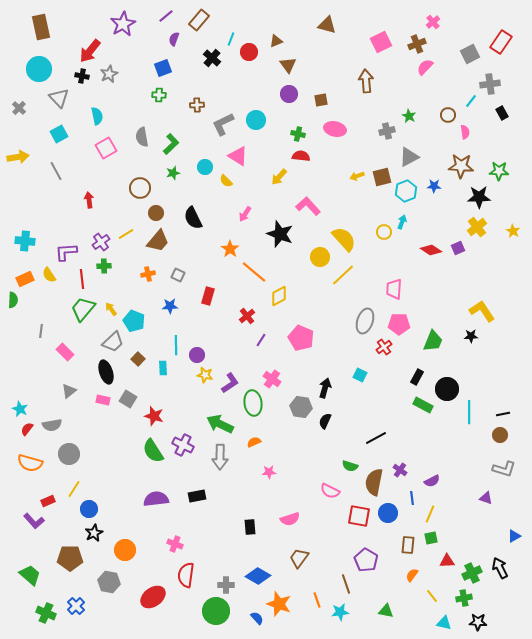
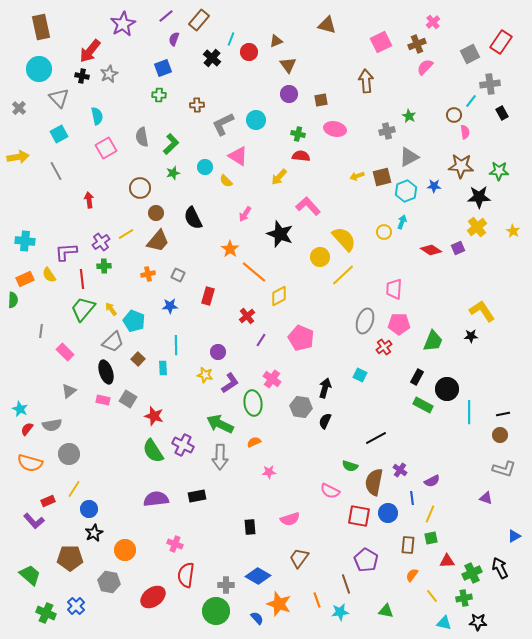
brown circle at (448, 115): moved 6 px right
purple circle at (197, 355): moved 21 px right, 3 px up
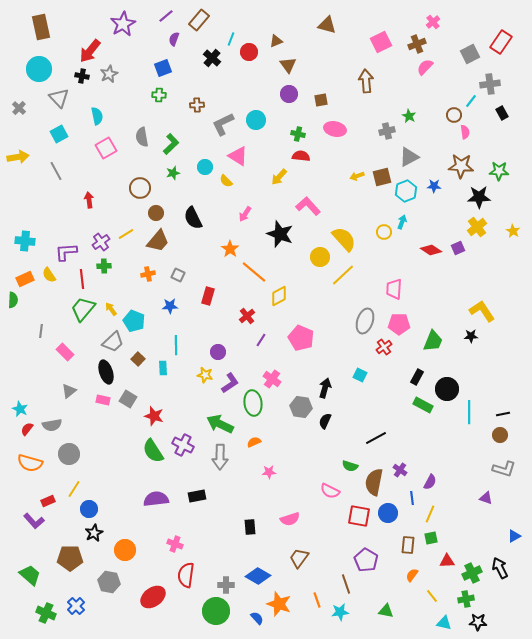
purple semicircle at (432, 481): moved 2 px left, 1 px down; rotated 35 degrees counterclockwise
green cross at (464, 598): moved 2 px right, 1 px down
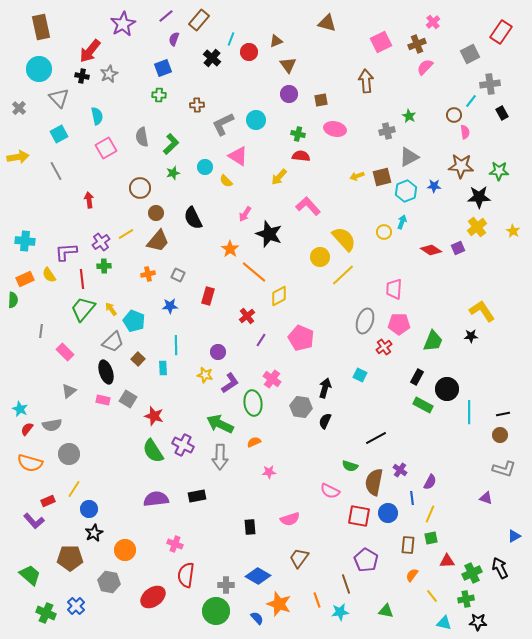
brown triangle at (327, 25): moved 2 px up
red rectangle at (501, 42): moved 10 px up
black star at (280, 234): moved 11 px left
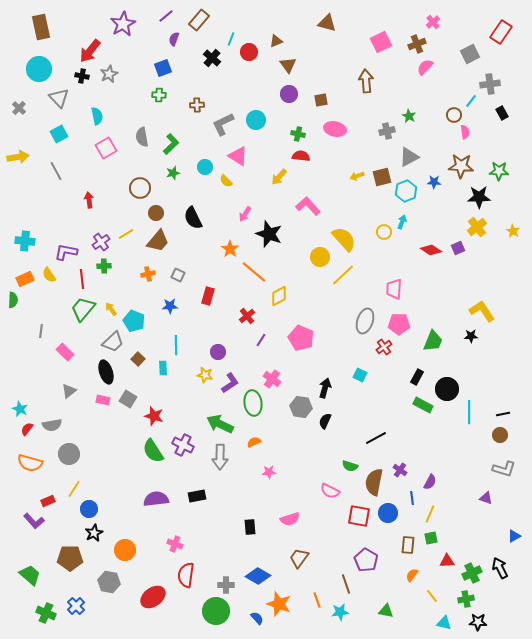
blue star at (434, 186): moved 4 px up
purple L-shape at (66, 252): rotated 15 degrees clockwise
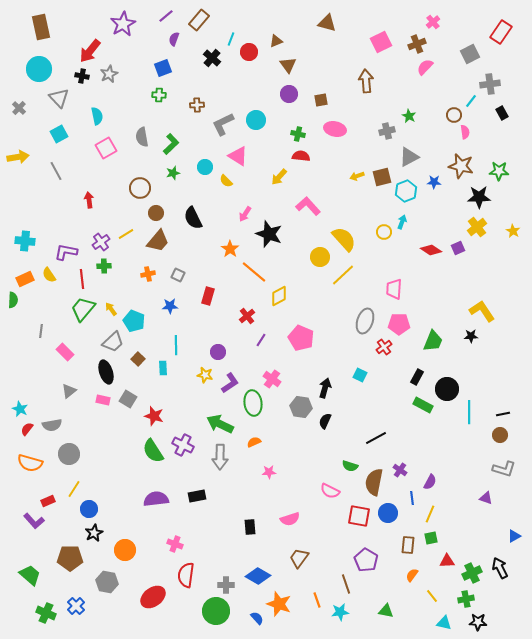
brown star at (461, 166): rotated 10 degrees clockwise
gray hexagon at (109, 582): moved 2 px left
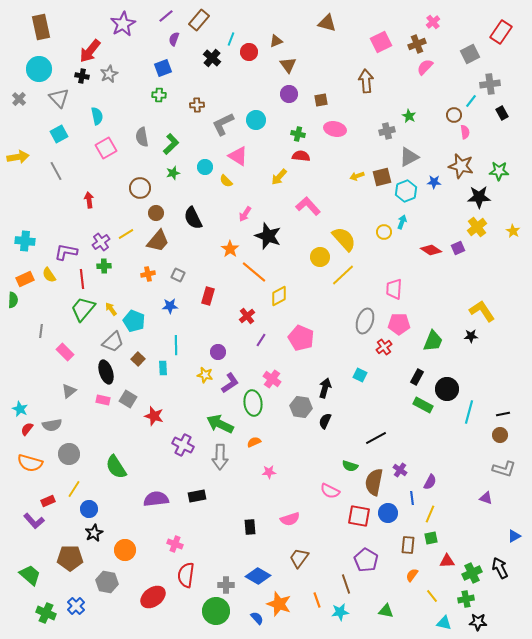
gray cross at (19, 108): moved 9 px up
black star at (269, 234): moved 1 px left, 2 px down
cyan line at (469, 412): rotated 15 degrees clockwise
green semicircle at (153, 451): moved 37 px left, 16 px down
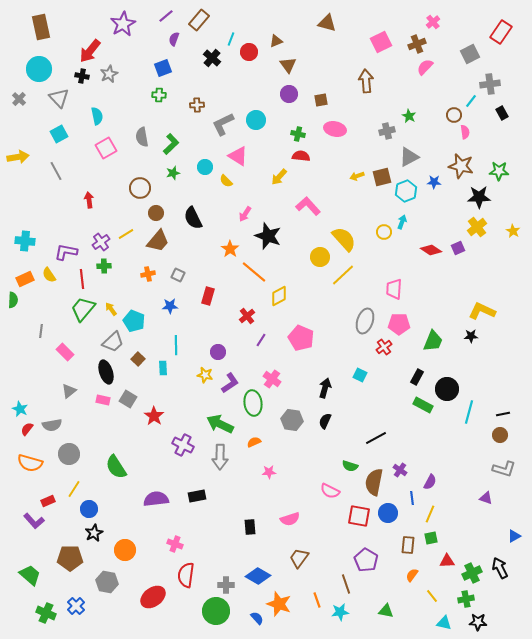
yellow L-shape at (482, 311): rotated 32 degrees counterclockwise
gray hexagon at (301, 407): moved 9 px left, 13 px down
red star at (154, 416): rotated 18 degrees clockwise
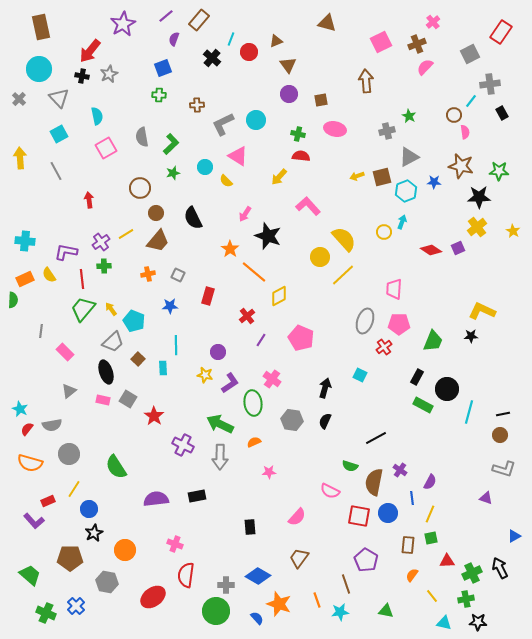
yellow arrow at (18, 157): moved 2 px right, 1 px down; rotated 85 degrees counterclockwise
pink semicircle at (290, 519): moved 7 px right, 2 px up; rotated 30 degrees counterclockwise
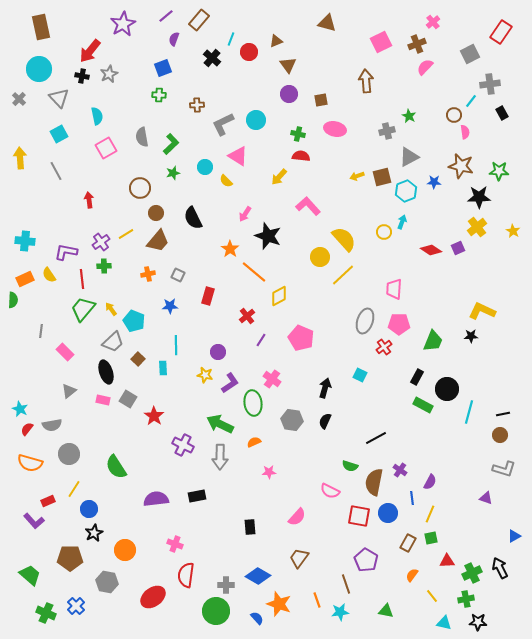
brown rectangle at (408, 545): moved 2 px up; rotated 24 degrees clockwise
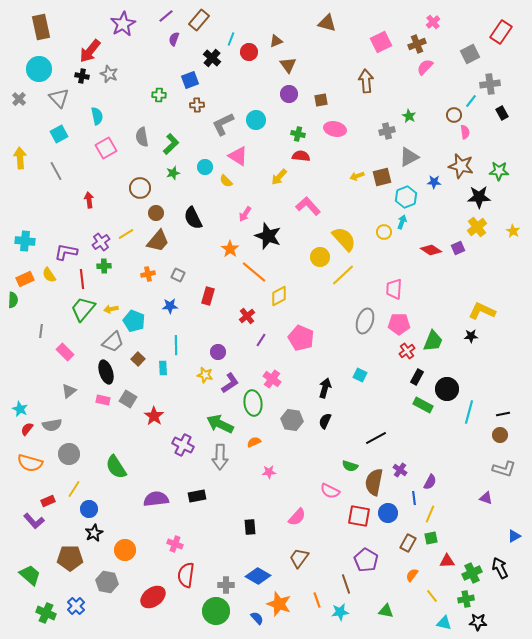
blue square at (163, 68): moved 27 px right, 12 px down
gray star at (109, 74): rotated 24 degrees counterclockwise
cyan hexagon at (406, 191): moved 6 px down
yellow arrow at (111, 309): rotated 64 degrees counterclockwise
red cross at (384, 347): moved 23 px right, 4 px down
blue line at (412, 498): moved 2 px right
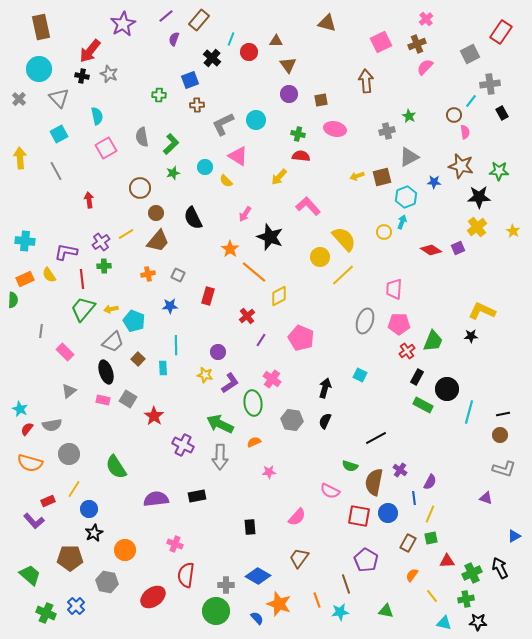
pink cross at (433, 22): moved 7 px left, 3 px up
brown triangle at (276, 41): rotated 24 degrees clockwise
black star at (268, 236): moved 2 px right, 1 px down
